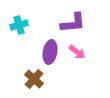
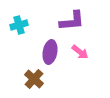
purple L-shape: moved 1 px left, 2 px up
pink arrow: moved 3 px right
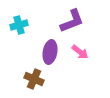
purple L-shape: rotated 16 degrees counterclockwise
brown cross: rotated 18 degrees counterclockwise
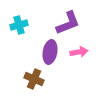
purple L-shape: moved 4 px left, 2 px down
pink arrow: moved 1 px left; rotated 48 degrees counterclockwise
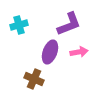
purple L-shape: moved 1 px right, 1 px down
purple ellipse: rotated 10 degrees clockwise
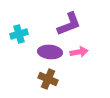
cyan cross: moved 9 px down
purple ellipse: rotated 75 degrees clockwise
brown cross: moved 14 px right
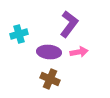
purple L-shape: rotated 32 degrees counterclockwise
purple ellipse: moved 1 px left
brown cross: moved 2 px right
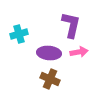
purple L-shape: moved 2 px right, 1 px down; rotated 24 degrees counterclockwise
purple ellipse: moved 1 px down
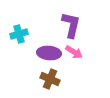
pink arrow: moved 5 px left; rotated 42 degrees clockwise
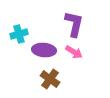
purple L-shape: moved 3 px right, 1 px up
purple ellipse: moved 5 px left, 3 px up
brown cross: rotated 12 degrees clockwise
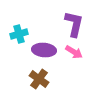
brown cross: moved 11 px left
